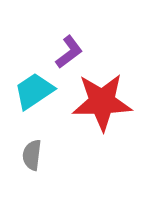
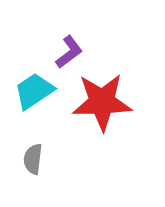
gray semicircle: moved 1 px right, 4 px down
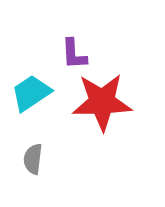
purple L-shape: moved 5 px right, 2 px down; rotated 124 degrees clockwise
cyan trapezoid: moved 3 px left, 2 px down
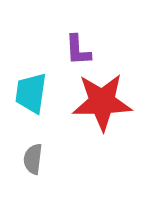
purple L-shape: moved 4 px right, 4 px up
cyan trapezoid: rotated 48 degrees counterclockwise
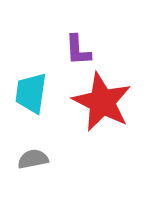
red star: rotated 28 degrees clockwise
gray semicircle: rotated 72 degrees clockwise
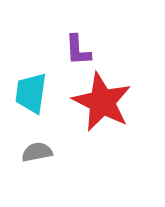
gray semicircle: moved 4 px right, 7 px up
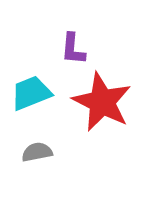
purple L-shape: moved 5 px left, 1 px up; rotated 8 degrees clockwise
cyan trapezoid: rotated 60 degrees clockwise
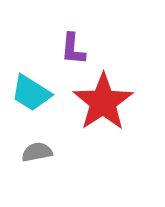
cyan trapezoid: rotated 126 degrees counterclockwise
red star: moved 1 px right; rotated 12 degrees clockwise
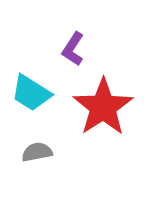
purple L-shape: rotated 28 degrees clockwise
red star: moved 5 px down
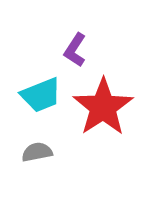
purple L-shape: moved 2 px right, 1 px down
cyan trapezoid: moved 10 px right, 2 px down; rotated 54 degrees counterclockwise
